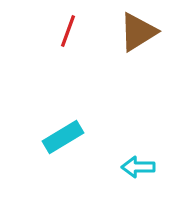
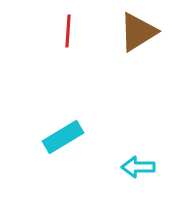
red line: rotated 16 degrees counterclockwise
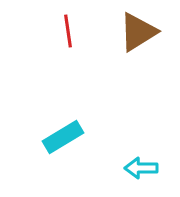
red line: rotated 12 degrees counterclockwise
cyan arrow: moved 3 px right, 1 px down
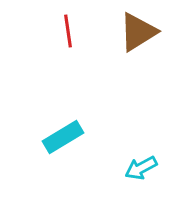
cyan arrow: rotated 28 degrees counterclockwise
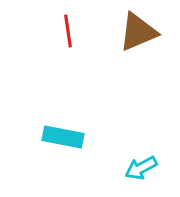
brown triangle: rotated 9 degrees clockwise
cyan rectangle: rotated 42 degrees clockwise
